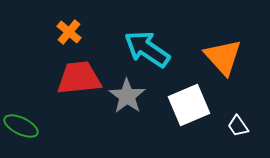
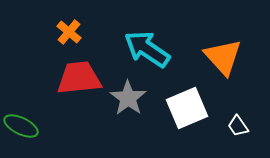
gray star: moved 1 px right, 2 px down
white square: moved 2 px left, 3 px down
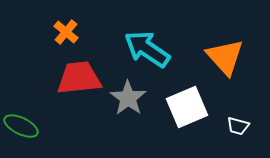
orange cross: moved 3 px left
orange triangle: moved 2 px right
white square: moved 1 px up
white trapezoid: rotated 40 degrees counterclockwise
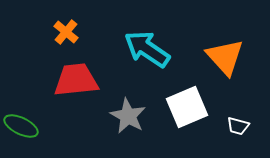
red trapezoid: moved 3 px left, 2 px down
gray star: moved 18 px down; rotated 6 degrees counterclockwise
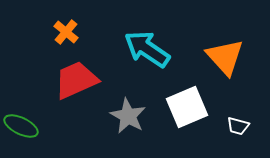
red trapezoid: rotated 18 degrees counterclockwise
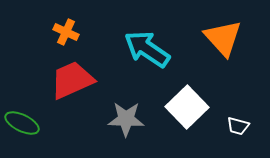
orange cross: rotated 15 degrees counterclockwise
orange triangle: moved 2 px left, 19 px up
red trapezoid: moved 4 px left
white square: rotated 21 degrees counterclockwise
gray star: moved 2 px left, 3 px down; rotated 27 degrees counterclockwise
green ellipse: moved 1 px right, 3 px up
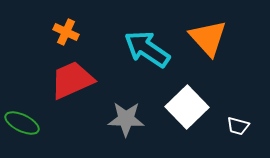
orange triangle: moved 15 px left
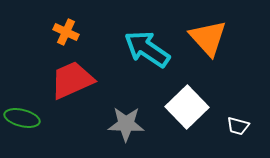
gray star: moved 5 px down
green ellipse: moved 5 px up; rotated 12 degrees counterclockwise
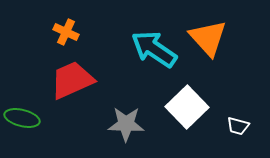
cyan arrow: moved 7 px right
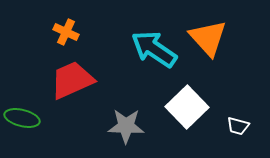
gray star: moved 2 px down
